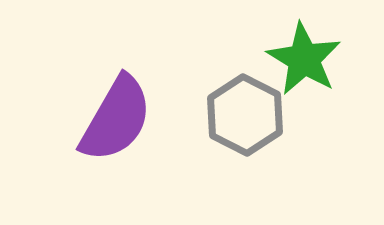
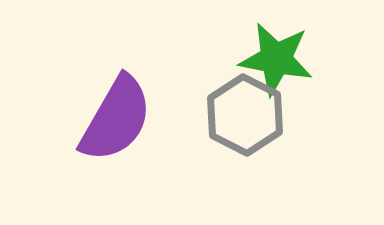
green star: moved 28 px left; rotated 20 degrees counterclockwise
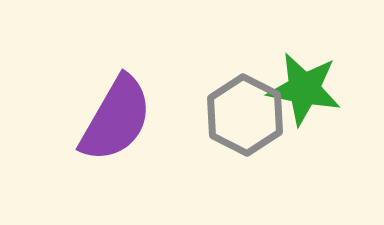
green star: moved 28 px right, 30 px down
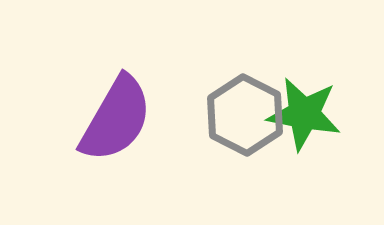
green star: moved 25 px down
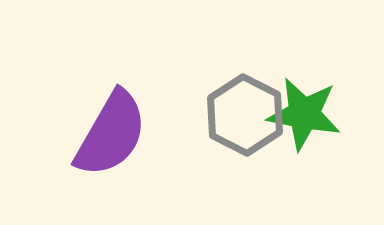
purple semicircle: moved 5 px left, 15 px down
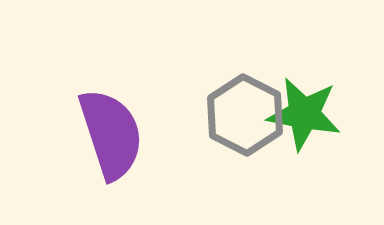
purple semicircle: rotated 48 degrees counterclockwise
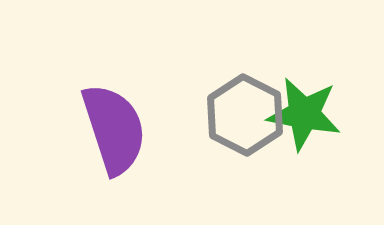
purple semicircle: moved 3 px right, 5 px up
